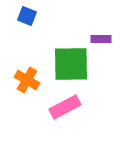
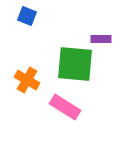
green square: moved 4 px right; rotated 6 degrees clockwise
pink rectangle: rotated 60 degrees clockwise
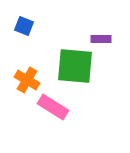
blue square: moved 3 px left, 10 px down
green square: moved 2 px down
pink rectangle: moved 12 px left
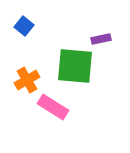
blue square: rotated 18 degrees clockwise
purple rectangle: rotated 12 degrees counterclockwise
orange cross: rotated 30 degrees clockwise
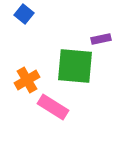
blue square: moved 12 px up
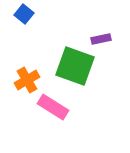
green square: rotated 15 degrees clockwise
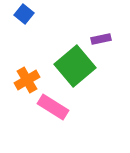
green square: rotated 30 degrees clockwise
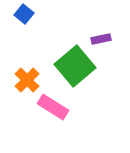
orange cross: rotated 15 degrees counterclockwise
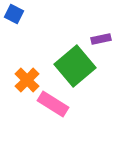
blue square: moved 10 px left; rotated 12 degrees counterclockwise
pink rectangle: moved 3 px up
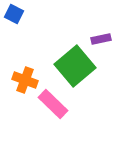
orange cross: moved 2 px left; rotated 25 degrees counterclockwise
pink rectangle: rotated 12 degrees clockwise
